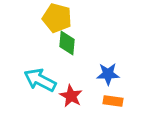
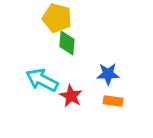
cyan arrow: moved 2 px right
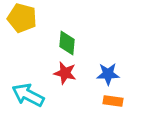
yellow pentagon: moved 35 px left
cyan arrow: moved 14 px left, 15 px down
red star: moved 6 px left, 23 px up; rotated 15 degrees counterclockwise
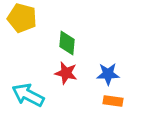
red star: moved 1 px right
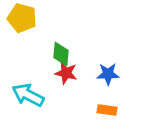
green diamond: moved 6 px left, 11 px down
orange rectangle: moved 6 px left, 9 px down
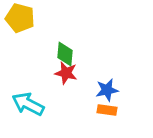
yellow pentagon: moved 2 px left
green diamond: moved 4 px right
blue star: moved 1 px left, 16 px down; rotated 10 degrees counterclockwise
cyan arrow: moved 9 px down
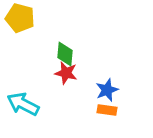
blue star: rotated 10 degrees counterclockwise
cyan arrow: moved 5 px left
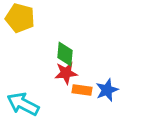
red star: rotated 20 degrees counterclockwise
orange rectangle: moved 25 px left, 20 px up
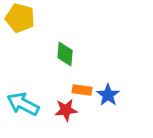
red star: moved 37 px down
blue star: moved 1 px right, 5 px down; rotated 15 degrees counterclockwise
